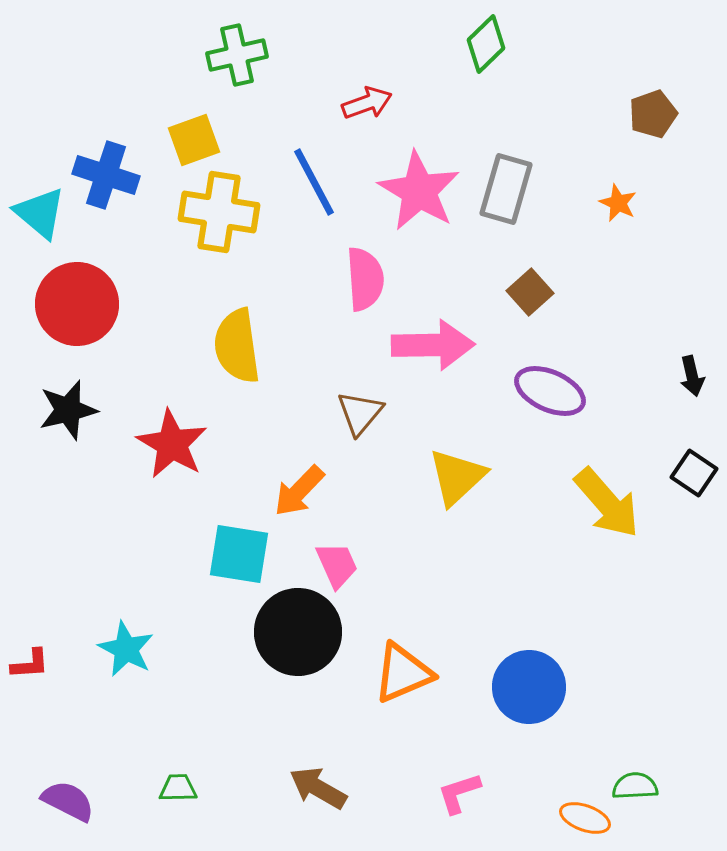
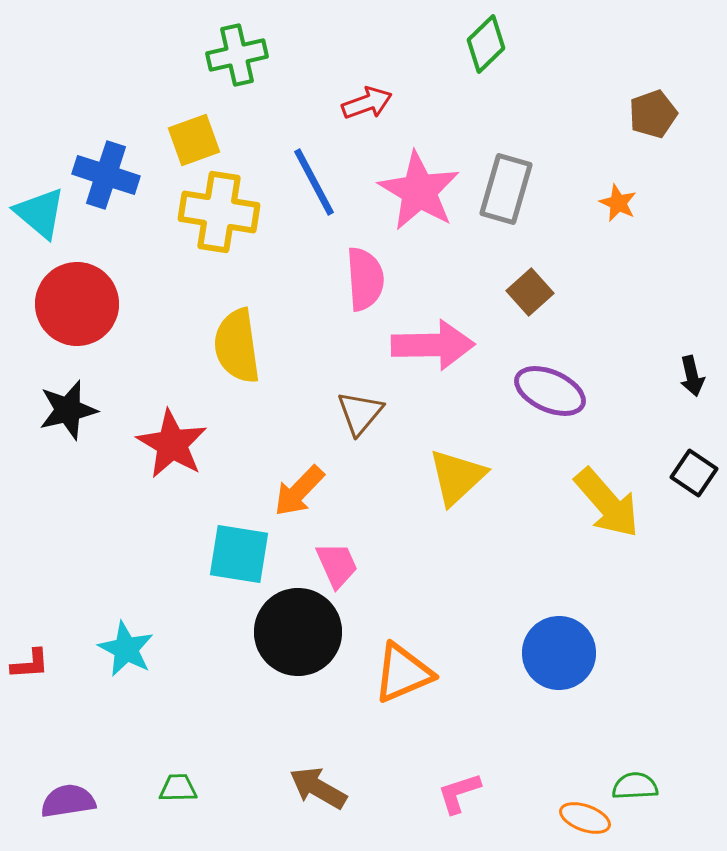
blue circle: moved 30 px right, 34 px up
purple semicircle: rotated 36 degrees counterclockwise
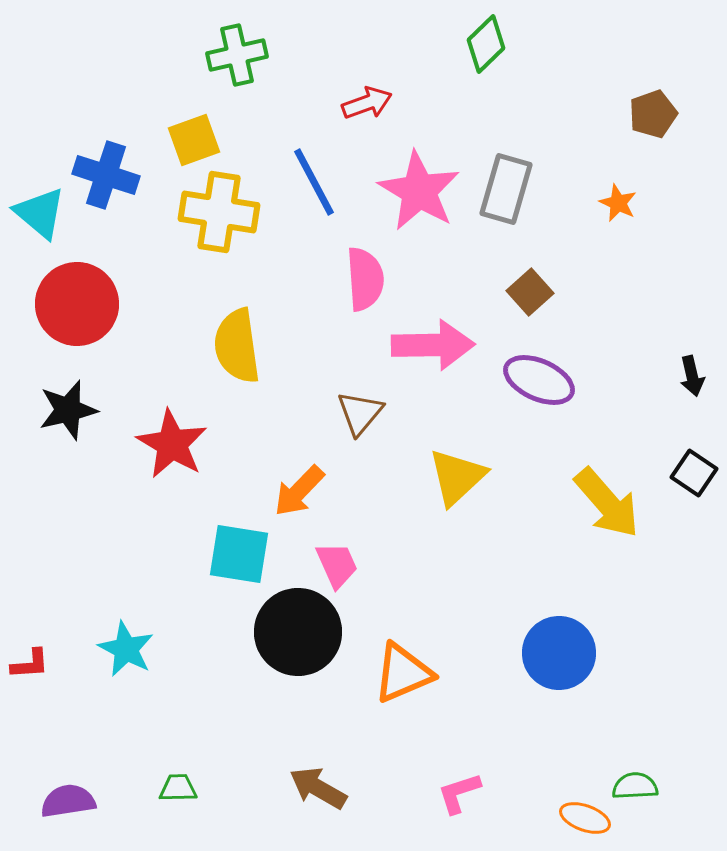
purple ellipse: moved 11 px left, 11 px up
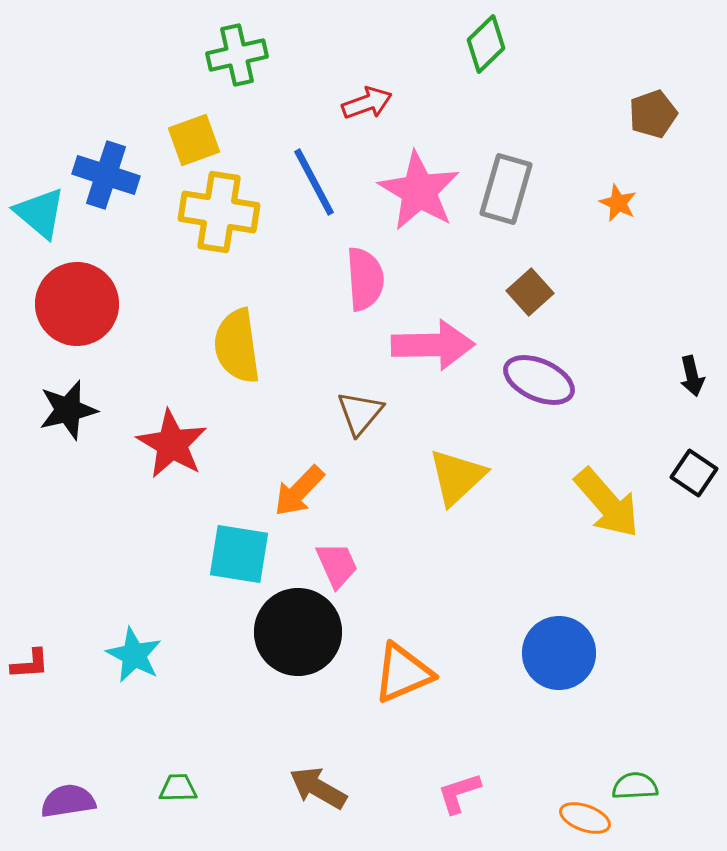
cyan star: moved 8 px right, 6 px down
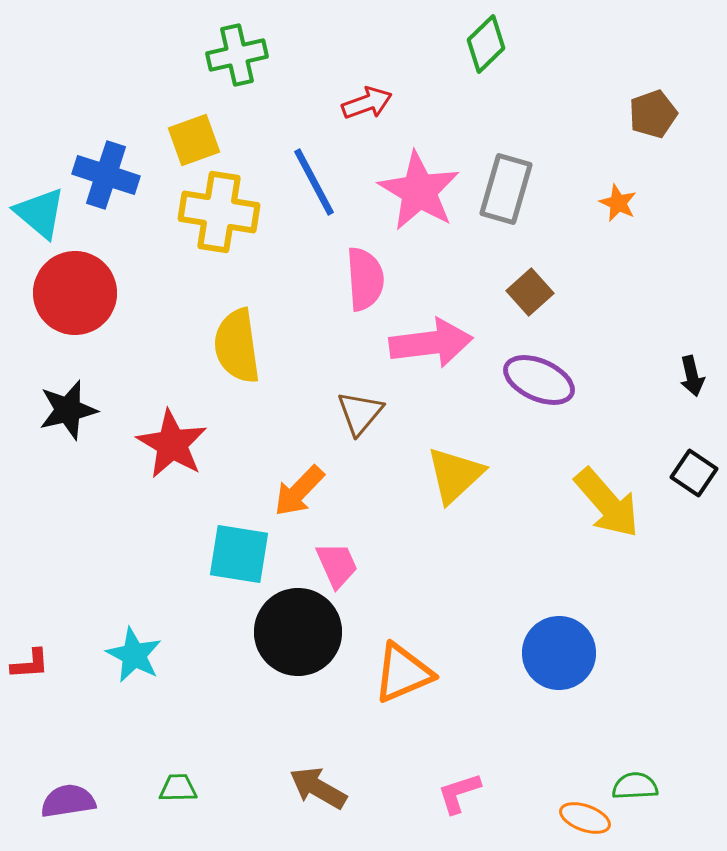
red circle: moved 2 px left, 11 px up
pink arrow: moved 2 px left, 2 px up; rotated 6 degrees counterclockwise
yellow triangle: moved 2 px left, 2 px up
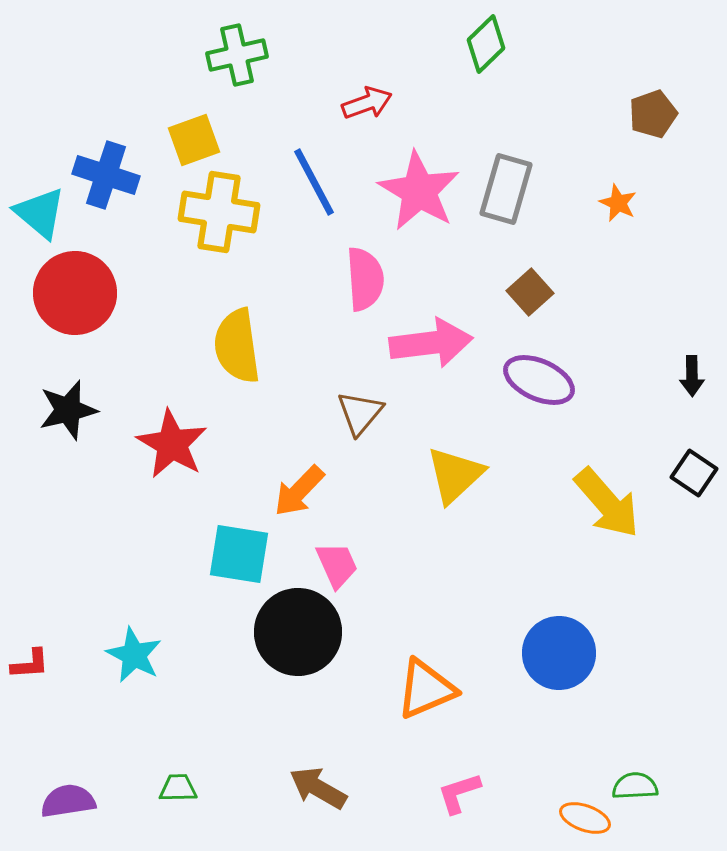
black arrow: rotated 12 degrees clockwise
orange triangle: moved 23 px right, 16 px down
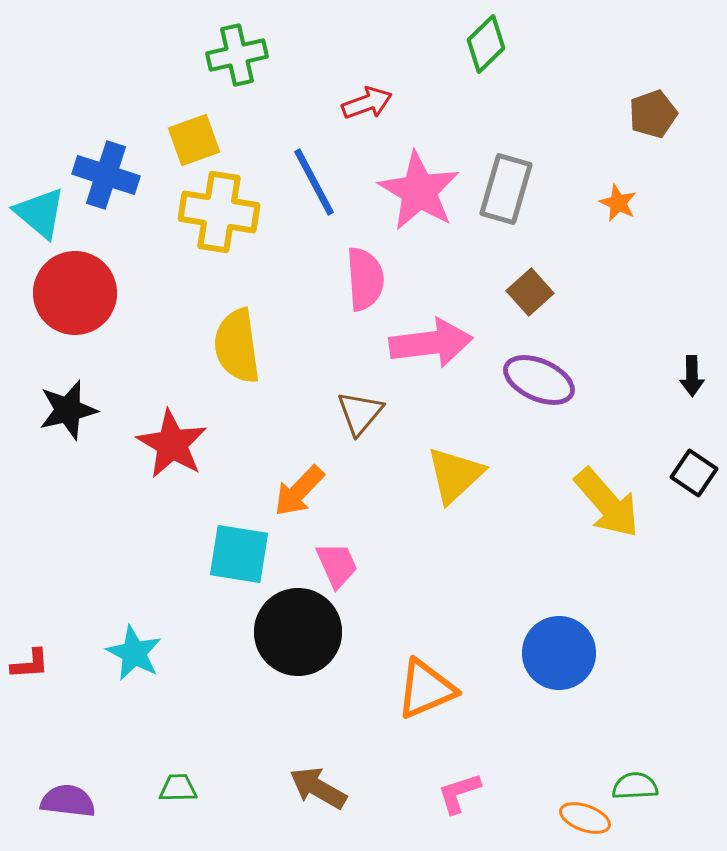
cyan star: moved 2 px up
purple semicircle: rotated 16 degrees clockwise
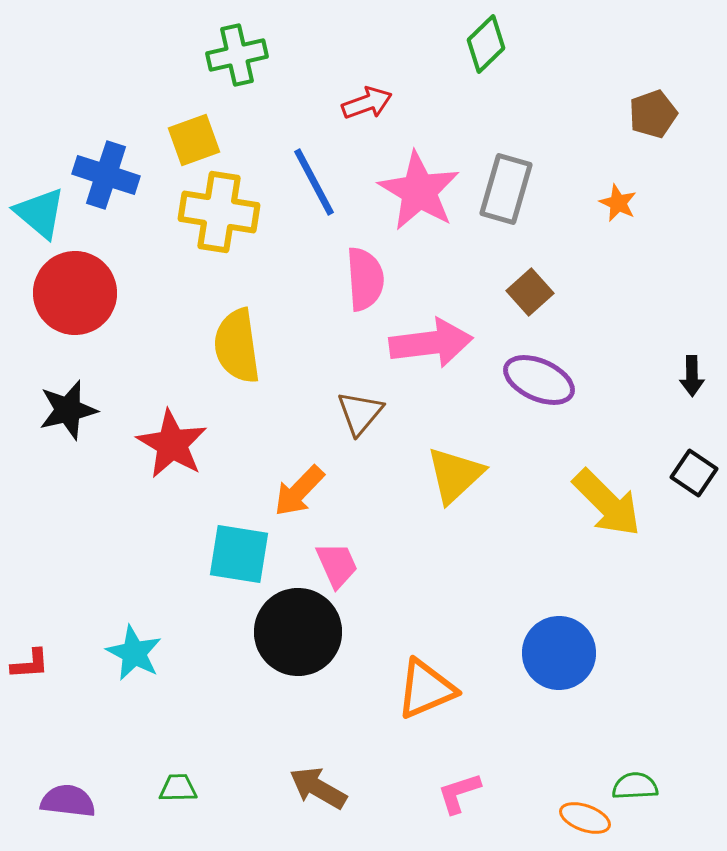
yellow arrow: rotated 4 degrees counterclockwise
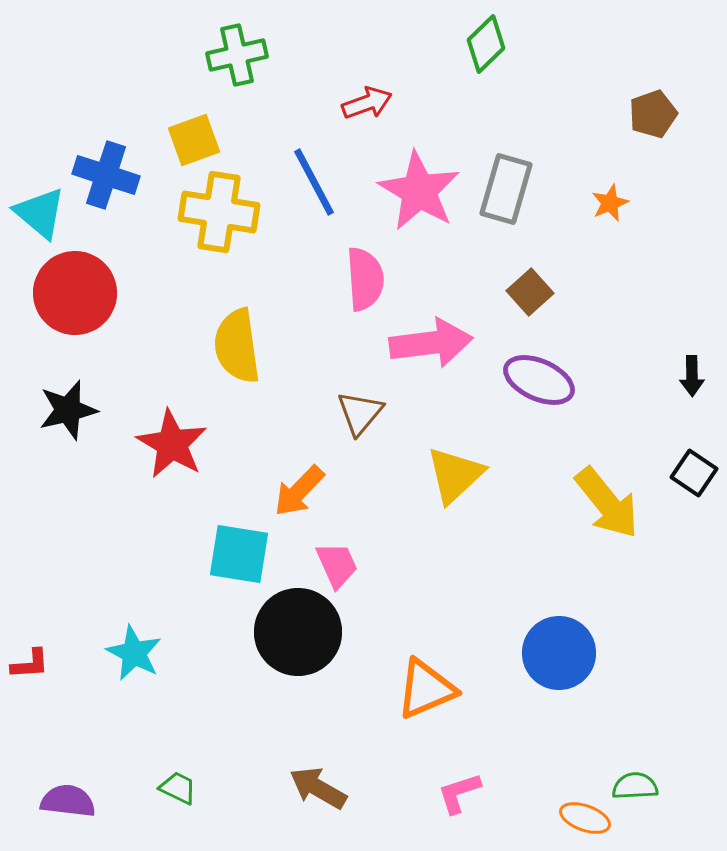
orange star: moved 8 px left; rotated 24 degrees clockwise
yellow arrow: rotated 6 degrees clockwise
green trapezoid: rotated 27 degrees clockwise
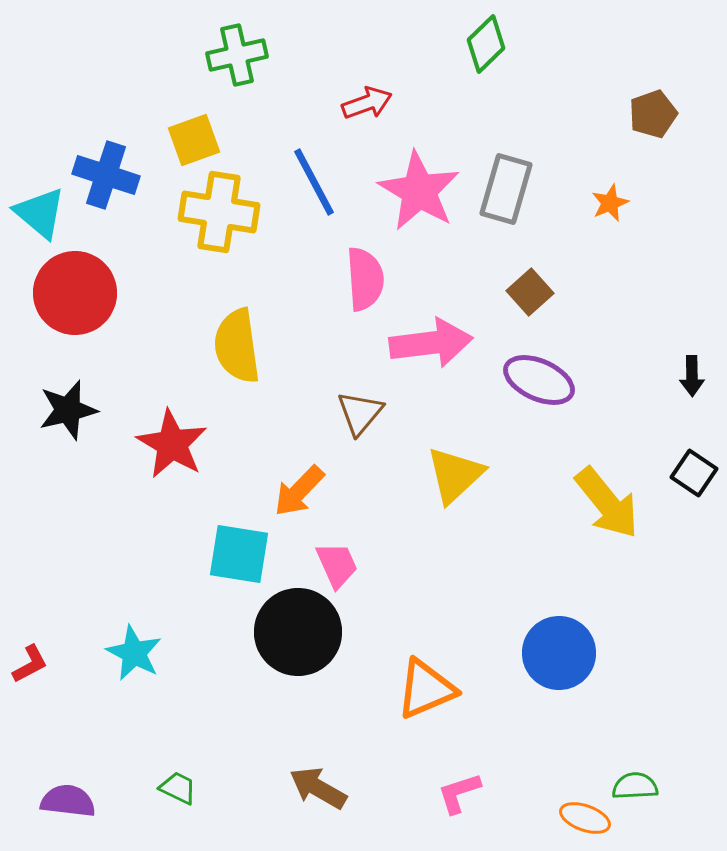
red L-shape: rotated 24 degrees counterclockwise
